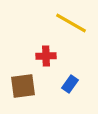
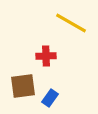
blue rectangle: moved 20 px left, 14 px down
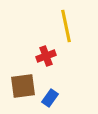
yellow line: moved 5 px left, 3 px down; rotated 48 degrees clockwise
red cross: rotated 18 degrees counterclockwise
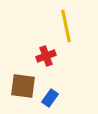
brown square: rotated 16 degrees clockwise
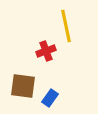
red cross: moved 5 px up
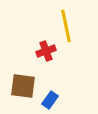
blue rectangle: moved 2 px down
